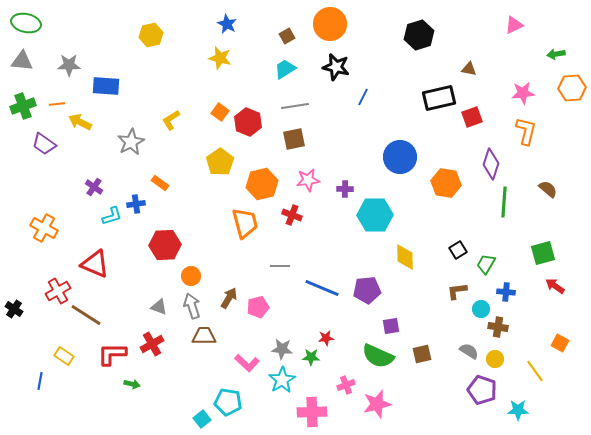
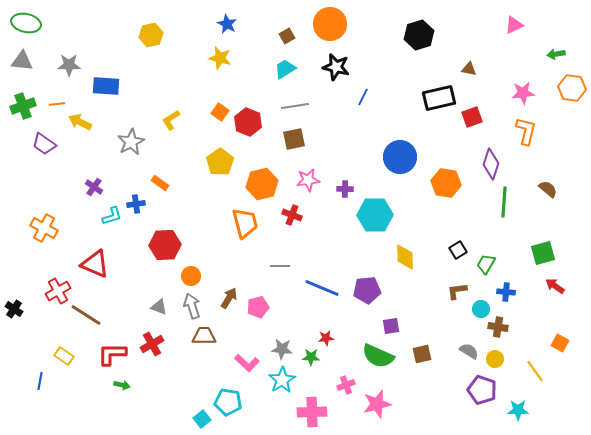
orange hexagon at (572, 88): rotated 12 degrees clockwise
green arrow at (132, 384): moved 10 px left, 1 px down
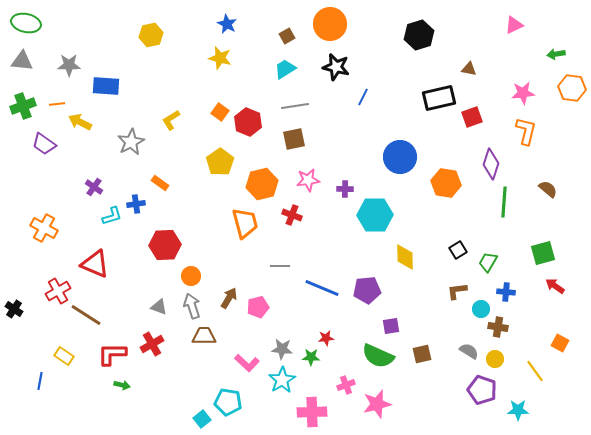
green trapezoid at (486, 264): moved 2 px right, 2 px up
